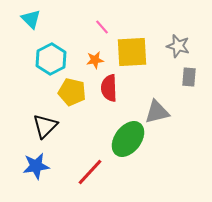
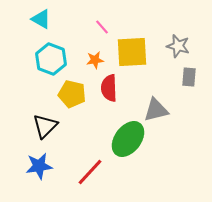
cyan triangle: moved 10 px right; rotated 15 degrees counterclockwise
cyan hexagon: rotated 12 degrees counterclockwise
yellow pentagon: moved 2 px down
gray triangle: moved 1 px left, 2 px up
blue star: moved 3 px right
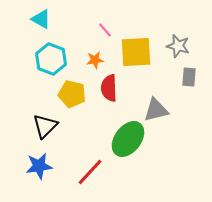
pink line: moved 3 px right, 3 px down
yellow square: moved 4 px right
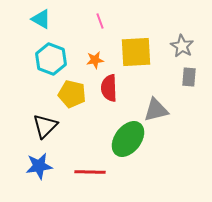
pink line: moved 5 px left, 9 px up; rotated 21 degrees clockwise
gray star: moved 4 px right; rotated 15 degrees clockwise
red line: rotated 48 degrees clockwise
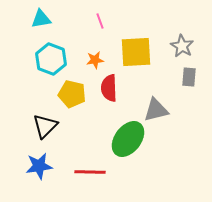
cyan triangle: rotated 40 degrees counterclockwise
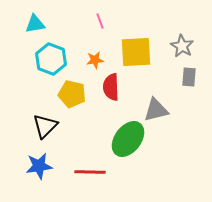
cyan triangle: moved 6 px left, 5 px down
red semicircle: moved 2 px right, 1 px up
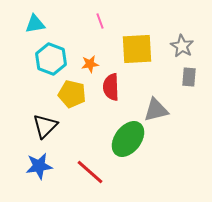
yellow square: moved 1 px right, 3 px up
orange star: moved 5 px left, 4 px down
red line: rotated 40 degrees clockwise
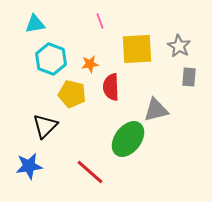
gray star: moved 3 px left
blue star: moved 10 px left
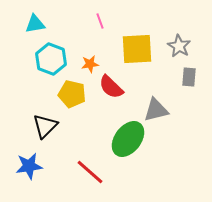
red semicircle: rotated 44 degrees counterclockwise
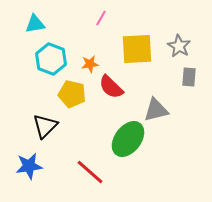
pink line: moved 1 px right, 3 px up; rotated 49 degrees clockwise
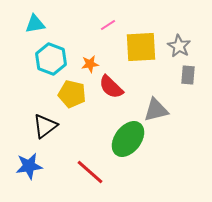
pink line: moved 7 px right, 7 px down; rotated 28 degrees clockwise
yellow square: moved 4 px right, 2 px up
gray rectangle: moved 1 px left, 2 px up
black triangle: rotated 8 degrees clockwise
